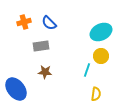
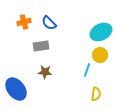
yellow circle: moved 1 px left, 1 px up
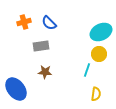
yellow circle: moved 1 px left, 1 px up
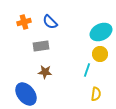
blue semicircle: moved 1 px right, 1 px up
yellow circle: moved 1 px right
blue ellipse: moved 10 px right, 5 px down
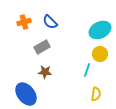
cyan ellipse: moved 1 px left, 2 px up
gray rectangle: moved 1 px right, 1 px down; rotated 21 degrees counterclockwise
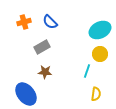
cyan line: moved 1 px down
